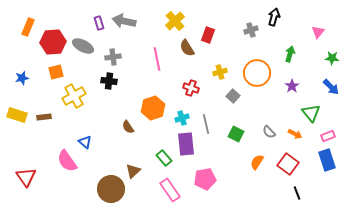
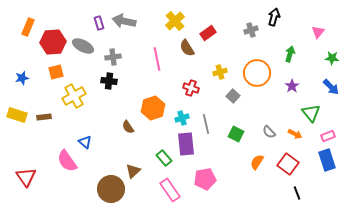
red rectangle at (208, 35): moved 2 px up; rotated 35 degrees clockwise
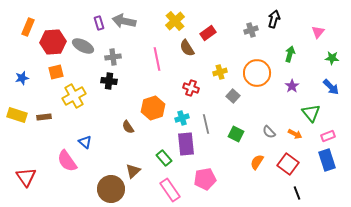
black arrow at (274, 17): moved 2 px down
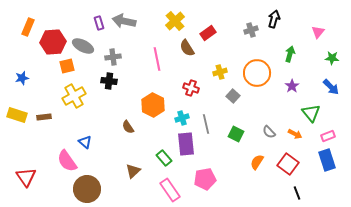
orange square at (56, 72): moved 11 px right, 6 px up
orange hexagon at (153, 108): moved 3 px up; rotated 15 degrees counterclockwise
brown circle at (111, 189): moved 24 px left
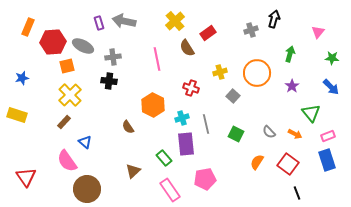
yellow cross at (74, 96): moved 4 px left, 1 px up; rotated 15 degrees counterclockwise
brown rectangle at (44, 117): moved 20 px right, 5 px down; rotated 40 degrees counterclockwise
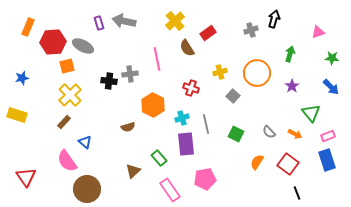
pink triangle at (318, 32): rotated 32 degrees clockwise
gray cross at (113, 57): moved 17 px right, 17 px down
brown semicircle at (128, 127): rotated 72 degrees counterclockwise
green rectangle at (164, 158): moved 5 px left
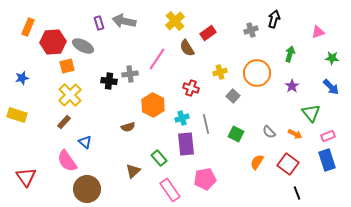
pink line at (157, 59): rotated 45 degrees clockwise
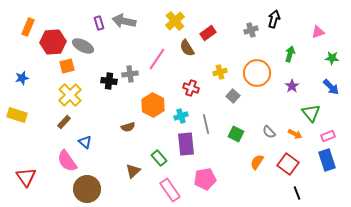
cyan cross at (182, 118): moved 1 px left, 2 px up
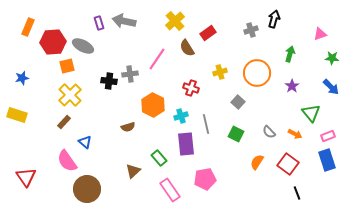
pink triangle at (318, 32): moved 2 px right, 2 px down
gray square at (233, 96): moved 5 px right, 6 px down
